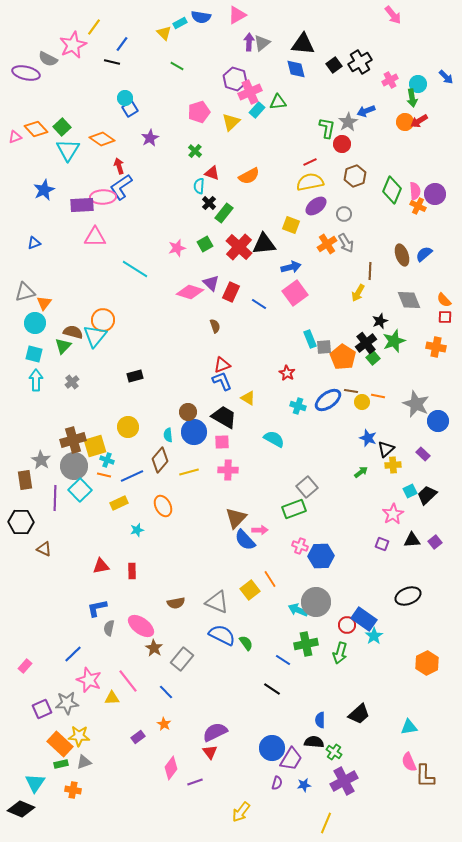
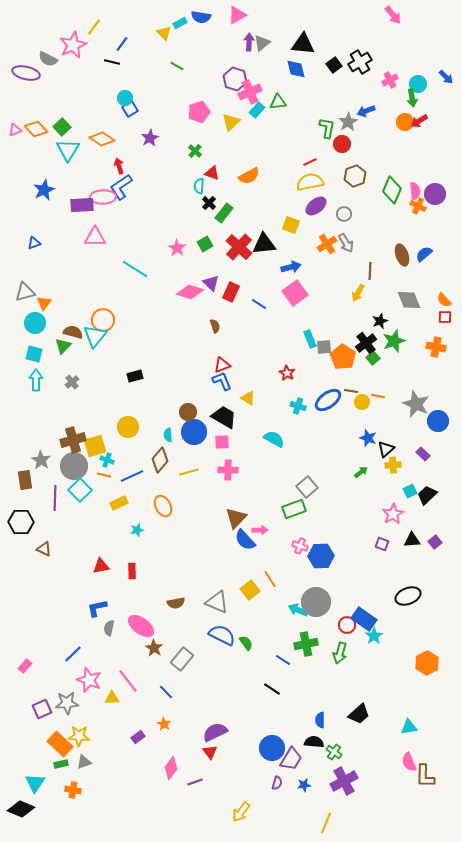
pink triangle at (15, 137): moved 7 px up
pink star at (177, 248): rotated 24 degrees counterclockwise
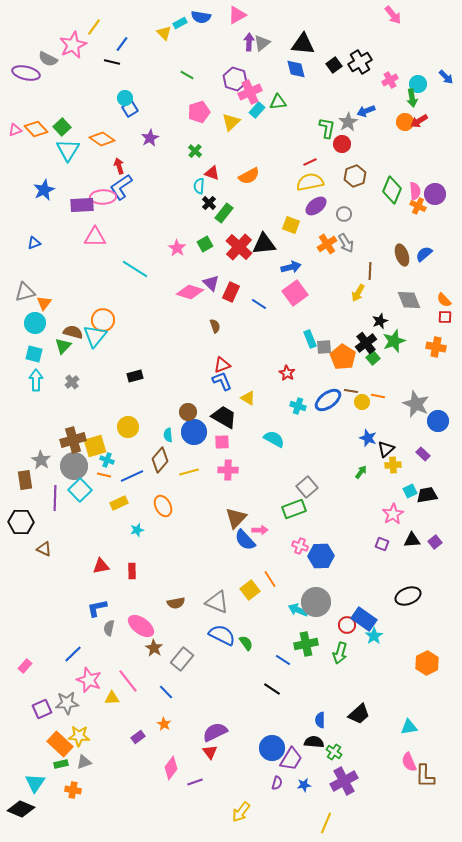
green line at (177, 66): moved 10 px right, 9 px down
green arrow at (361, 472): rotated 16 degrees counterclockwise
black trapezoid at (427, 495): rotated 35 degrees clockwise
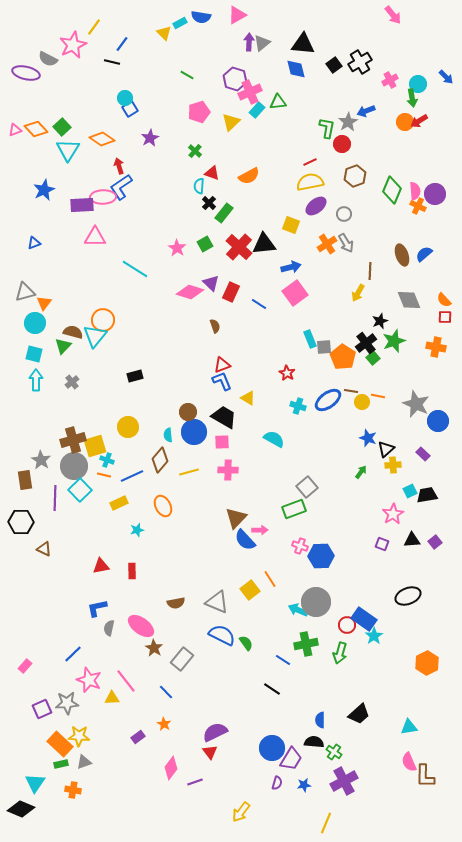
pink line at (128, 681): moved 2 px left
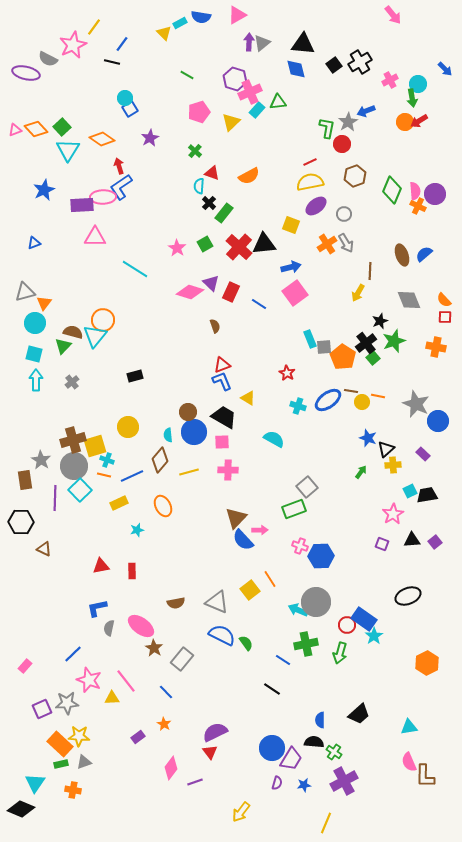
blue arrow at (446, 77): moved 1 px left, 8 px up
blue semicircle at (245, 540): moved 2 px left
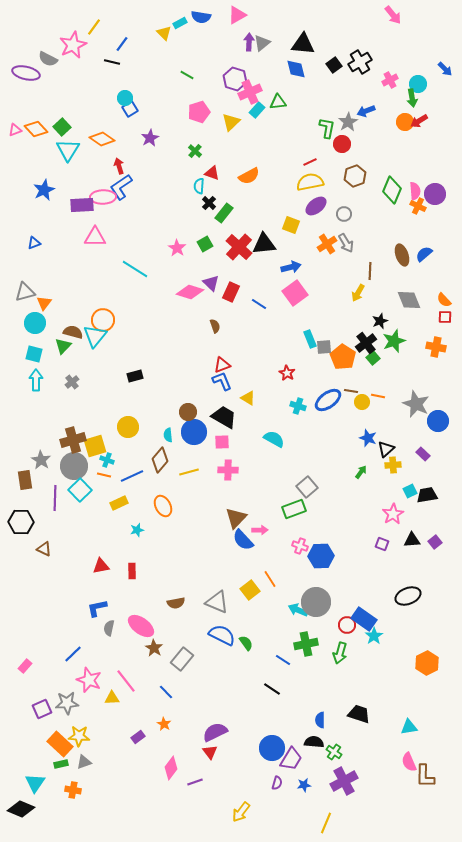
black trapezoid at (359, 714): rotated 120 degrees counterclockwise
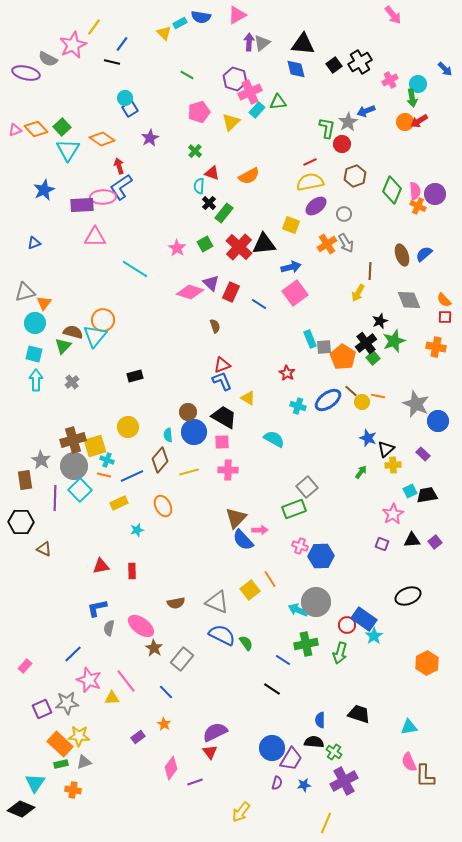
brown line at (351, 391): rotated 32 degrees clockwise
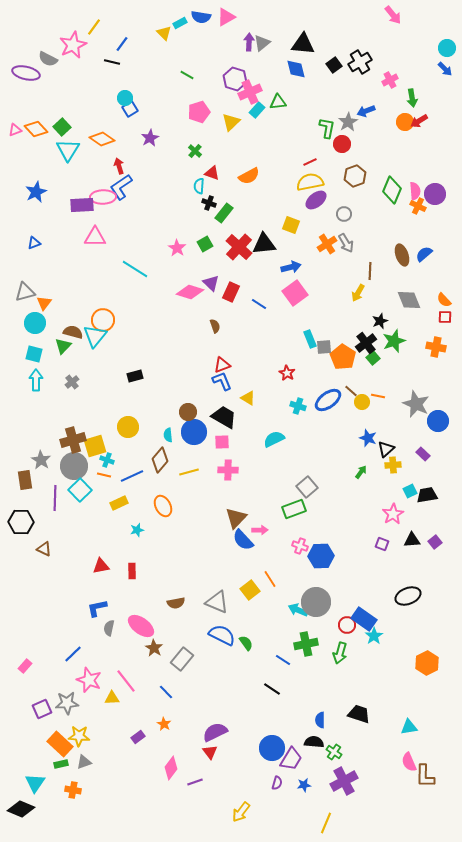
pink triangle at (237, 15): moved 11 px left, 2 px down
cyan circle at (418, 84): moved 29 px right, 36 px up
blue star at (44, 190): moved 8 px left, 2 px down
black cross at (209, 203): rotated 24 degrees counterclockwise
purple ellipse at (316, 206): moved 6 px up
cyan semicircle at (274, 439): rotated 55 degrees counterclockwise
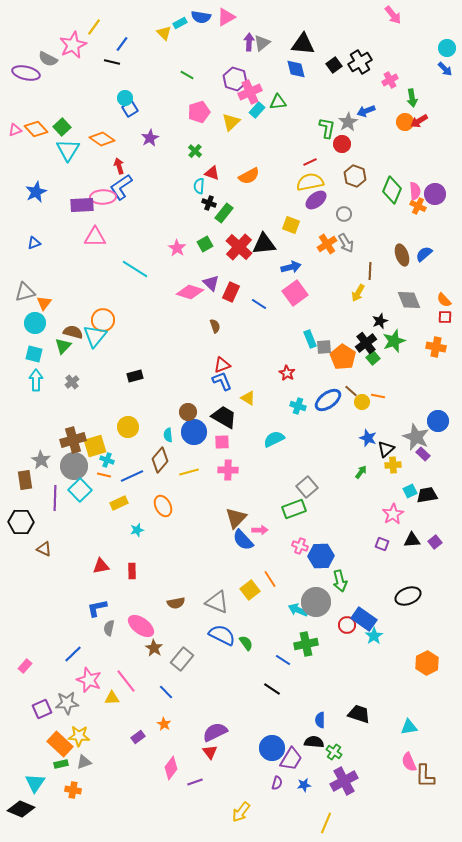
brown hexagon at (355, 176): rotated 20 degrees counterclockwise
gray star at (416, 404): moved 33 px down
green arrow at (340, 653): moved 72 px up; rotated 30 degrees counterclockwise
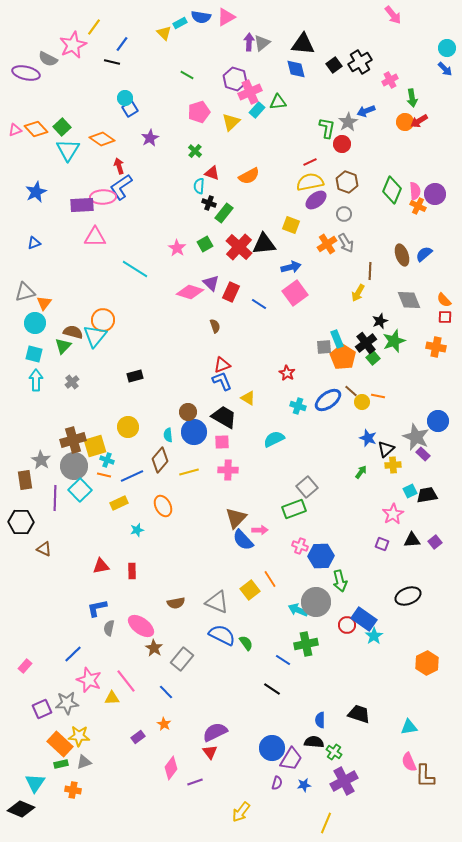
brown hexagon at (355, 176): moved 8 px left, 6 px down
cyan rectangle at (310, 339): moved 27 px right
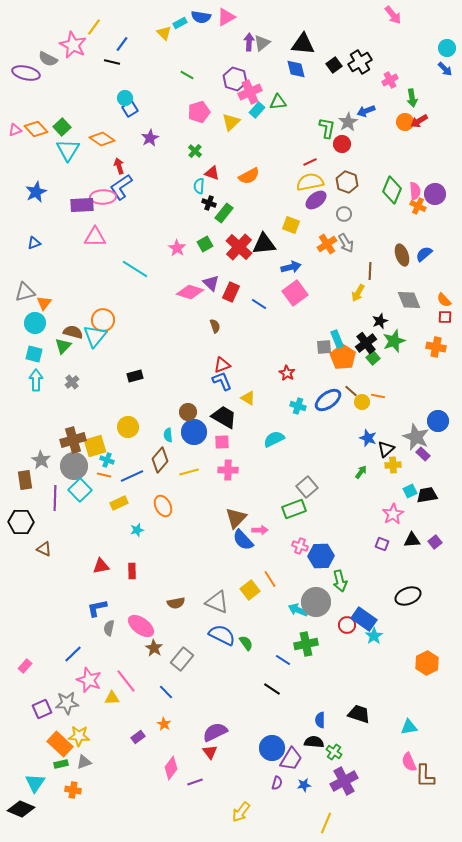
pink star at (73, 45): rotated 20 degrees counterclockwise
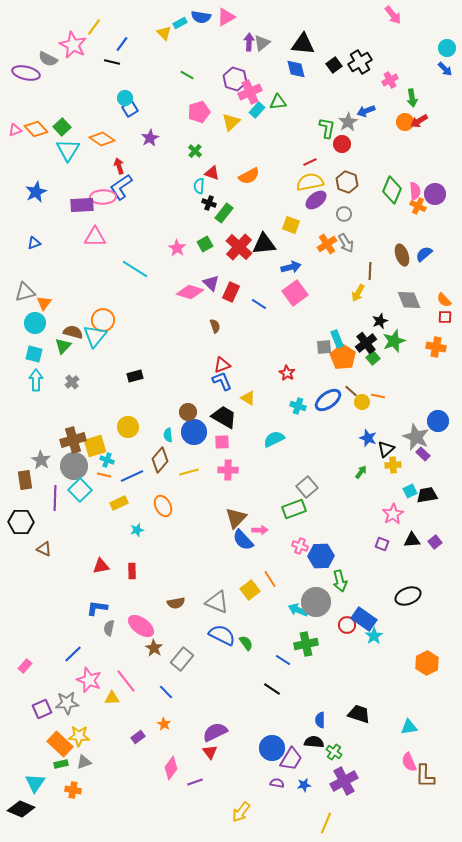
blue L-shape at (97, 608): rotated 20 degrees clockwise
purple semicircle at (277, 783): rotated 96 degrees counterclockwise
